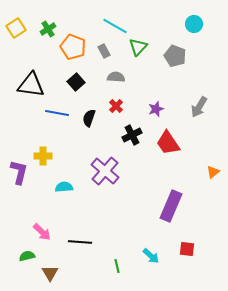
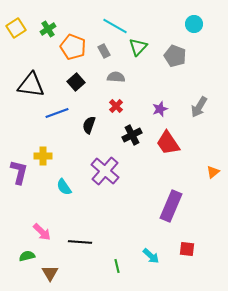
purple star: moved 4 px right
blue line: rotated 30 degrees counterclockwise
black semicircle: moved 7 px down
cyan semicircle: rotated 120 degrees counterclockwise
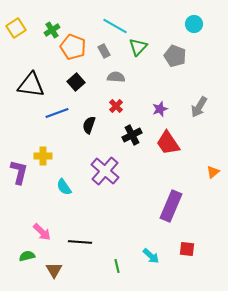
green cross: moved 4 px right, 1 px down
brown triangle: moved 4 px right, 3 px up
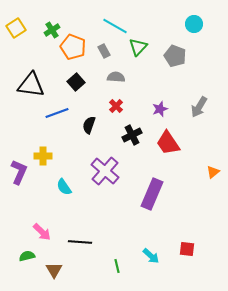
purple L-shape: rotated 10 degrees clockwise
purple rectangle: moved 19 px left, 12 px up
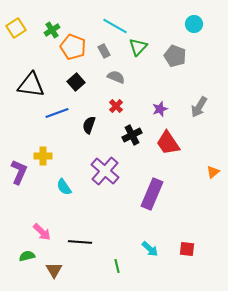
gray semicircle: rotated 18 degrees clockwise
cyan arrow: moved 1 px left, 7 px up
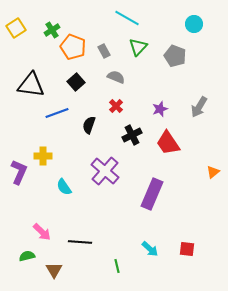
cyan line: moved 12 px right, 8 px up
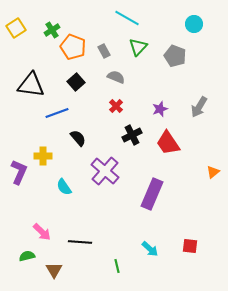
black semicircle: moved 11 px left, 13 px down; rotated 120 degrees clockwise
red square: moved 3 px right, 3 px up
